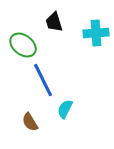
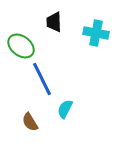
black trapezoid: rotated 15 degrees clockwise
cyan cross: rotated 15 degrees clockwise
green ellipse: moved 2 px left, 1 px down
blue line: moved 1 px left, 1 px up
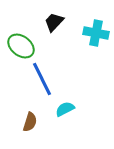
black trapezoid: rotated 45 degrees clockwise
cyan semicircle: rotated 36 degrees clockwise
brown semicircle: rotated 132 degrees counterclockwise
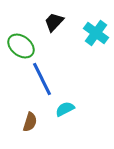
cyan cross: rotated 25 degrees clockwise
